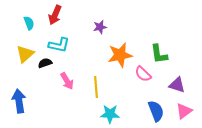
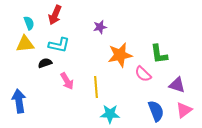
yellow triangle: moved 10 px up; rotated 36 degrees clockwise
pink triangle: moved 1 px up
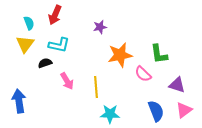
yellow triangle: rotated 48 degrees counterclockwise
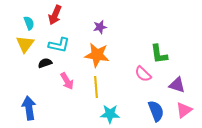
orange star: moved 23 px left; rotated 20 degrees clockwise
blue arrow: moved 10 px right, 7 px down
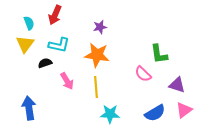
blue semicircle: moved 1 px left, 2 px down; rotated 80 degrees clockwise
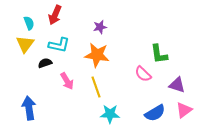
yellow line: rotated 15 degrees counterclockwise
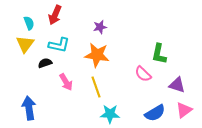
green L-shape: rotated 20 degrees clockwise
pink arrow: moved 1 px left, 1 px down
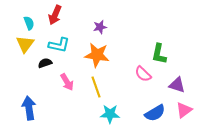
pink arrow: moved 1 px right
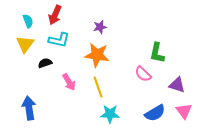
cyan semicircle: moved 1 px left, 2 px up
cyan L-shape: moved 5 px up
green L-shape: moved 2 px left, 1 px up
pink arrow: moved 2 px right
yellow line: moved 2 px right
pink triangle: moved 1 px down; rotated 30 degrees counterclockwise
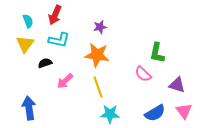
pink arrow: moved 4 px left, 1 px up; rotated 78 degrees clockwise
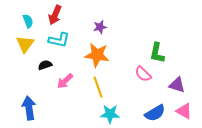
black semicircle: moved 2 px down
pink triangle: rotated 24 degrees counterclockwise
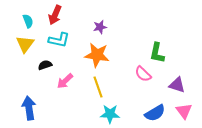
pink triangle: rotated 24 degrees clockwise
